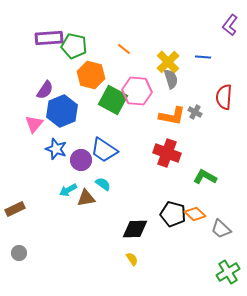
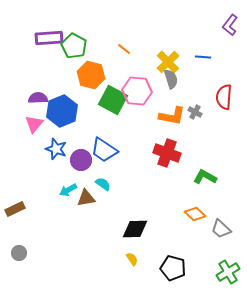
green pentagon: rotated 15 degrees clockwise
purple semicircle: moved 7 px left, 8 px down; rotated 126 degrees counterclockwise
black pentagon: moved 54 px down
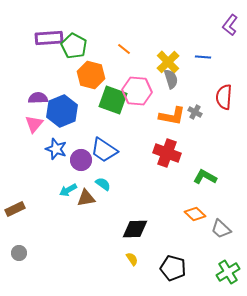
green square: rotated 8 degrees counterclockwise
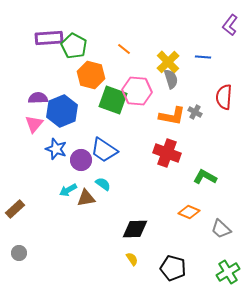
brown rectangle: rotated 18 degrees counterclockwise
orange diamond: moved 6 px left, 2 px up; rotated 20 degrees counterclockwise
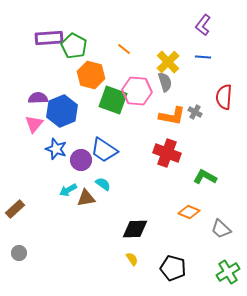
purple L-shape: moved 27 px left
gray semicircle: moved 6 px left, 3 px down
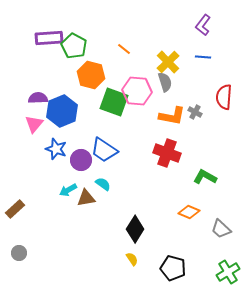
green square: moved 1 px right, 2 px down
black diamond: rotated 56 degrees counterclockwise
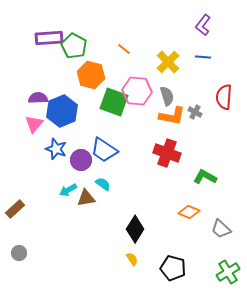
gray semicircle: moved 2 px right, 14 px down
